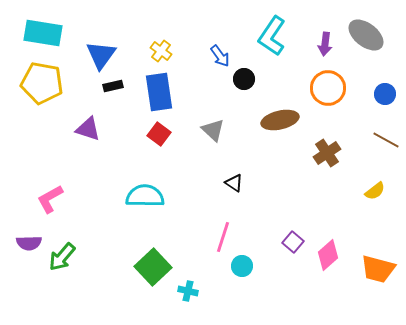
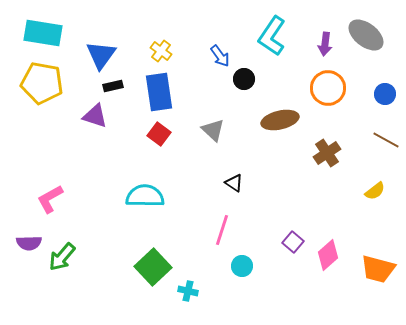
purple triangle: moved 7 px right, 13 px up
pink line: moved 1 px left, 7 px up
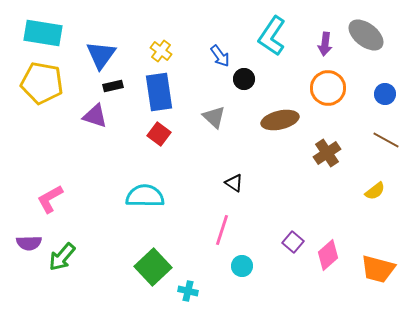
gray triangle: moved 1 px right, 13 px up
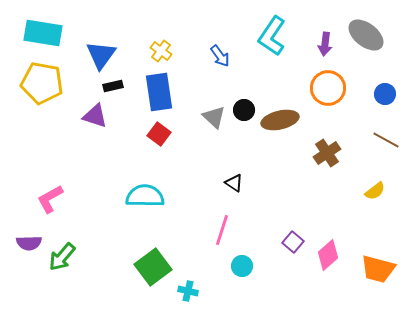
black circle: moved 31 px down
green square: rotated 6 degrees clockwise
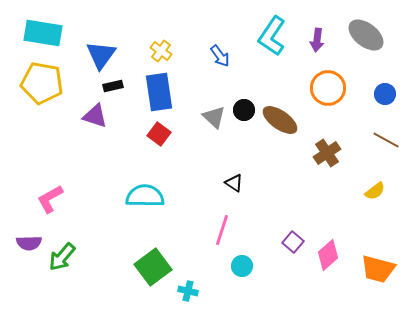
purple arrow: moved 8 px left, 4 px up
brown ellipse: rotated 48 degrees clockwise
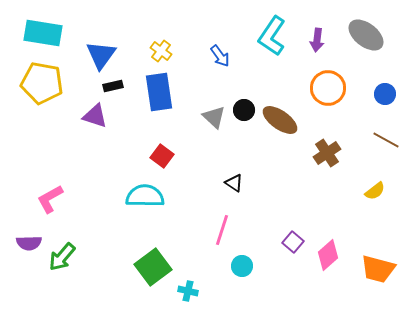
red square: moved 3 px right, 22 px down
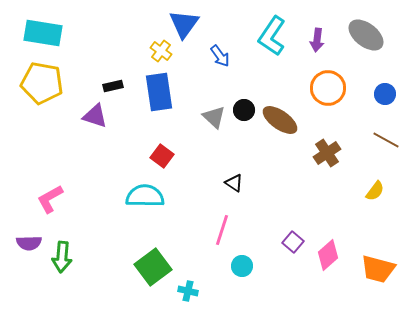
blue triangle: moved 83 px right, 31 px up
yellow semicircle: rotated 15 degrees counterclockwise
green arrow: rotated 36 degrees counterclockwise
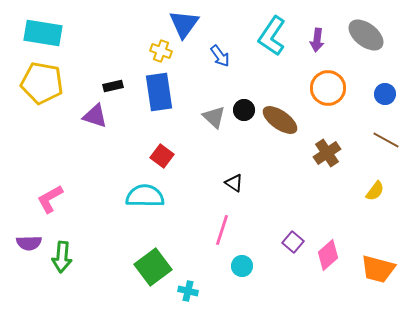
yellow cross: rotated 15 degrees counterclockwise
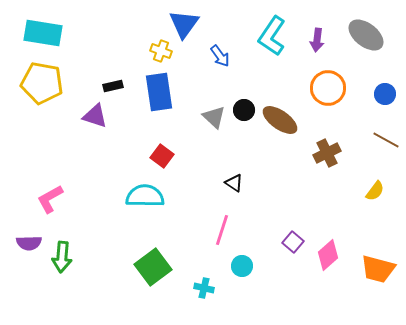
brown cross: rotated 8 degrees clockwise
cyan cross: moved 16 px right, 3 px up
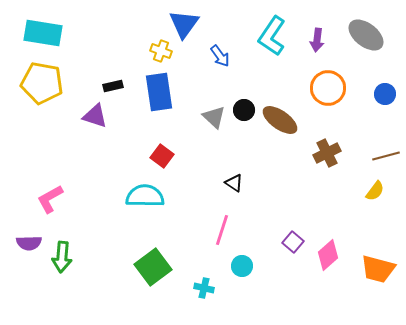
brown line: moved 16 px down; rotated 44 degrees counterclockwise
